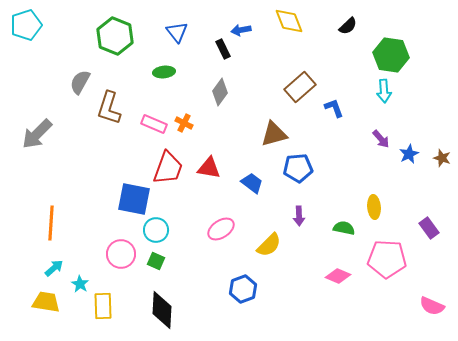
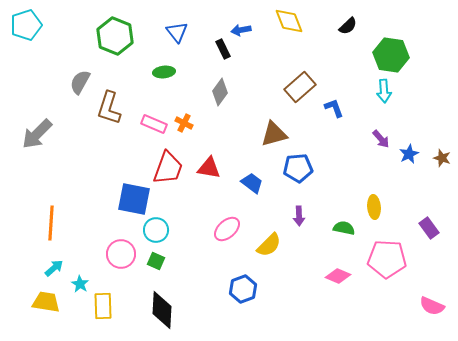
pink ellipse at (221, 229): moved 6 px right; rotated 8 degrees counterclockwise
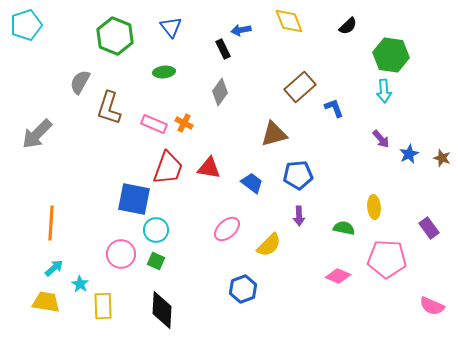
blue triangle at (177, 32): moved 6 px left, 5 px up
blue pentagon at (298, 168): moved 7 px down
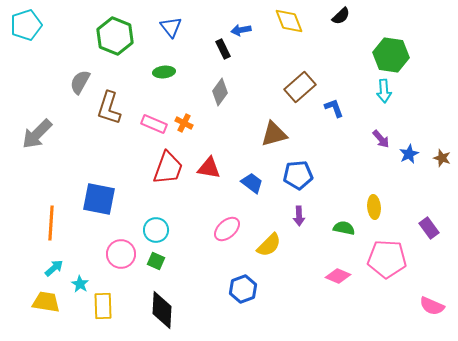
black semicircle at (348, 26): moved 7 px left, 10 px up
blue square at (134, 199): moved 35 px left
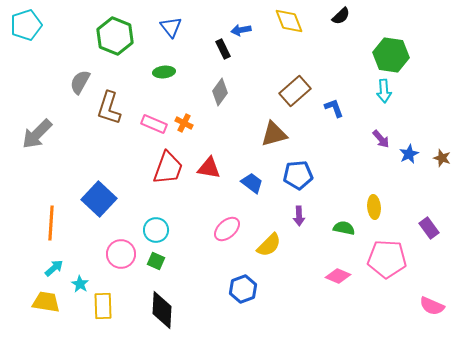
brown rectangle at (300, 87): moved 5 px left, 4 px down
blue square at (99, 199): rotated 32 degrees clockwise
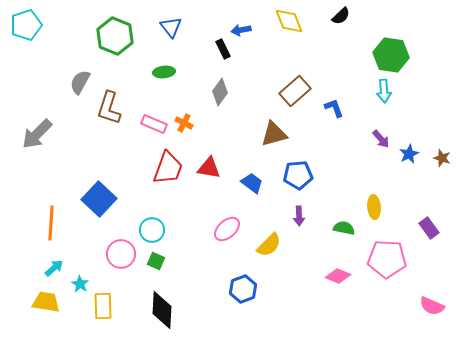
cyan circle at (156, 230): moved 4 px left
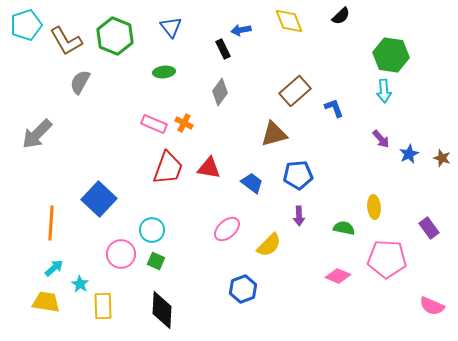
brown L-shape at (109, 108): moved 43 px left, 67 px up; rotated 48 degrees counterclockwise
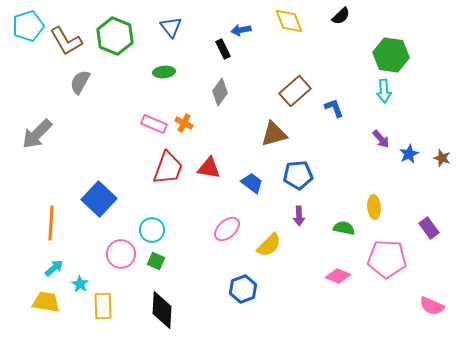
cyan pentagon at (26, 25): moved 2 px right, 1 px down
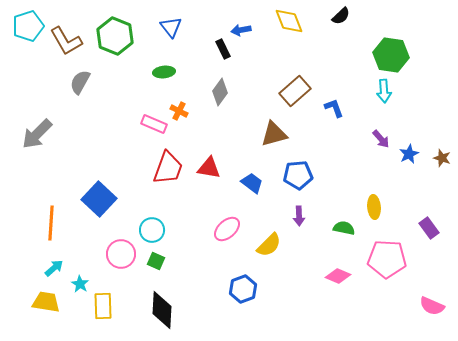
orange cross at (184, 123): moved 5 px left, 12 px up
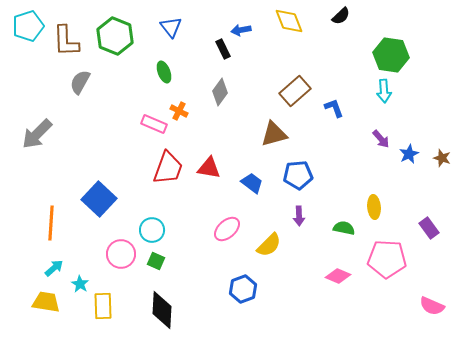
brown L-shape at (66, 41): rotated 28 degrees clockwise
green ellipse at (164, 72): rotated 75 degrees clockwise
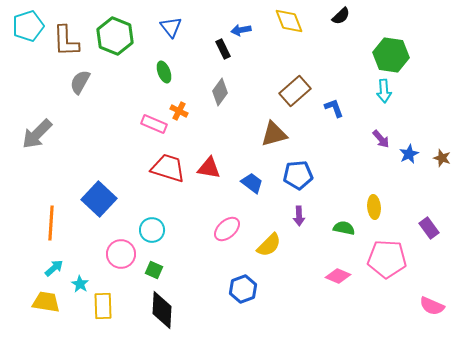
red trapezoid at (168, 168): rotated 93 degrees counterclockwise
green square at (156, 261): moved 2 px left, 9 px down
